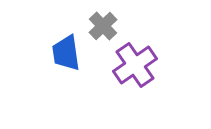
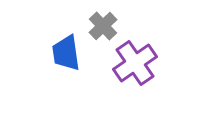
purple cross: moved 2 px up
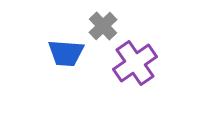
blue trapezoid: rotated 78 degrees counterclockwise
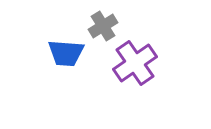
gray cross: rotated 12 degrees clockwise
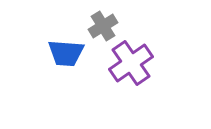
purple cross: moved 4 px left
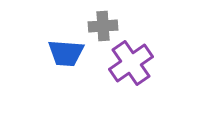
gray cross: rotated 28 degrees clockwise
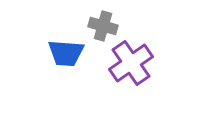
gray cross: rotated 20 degrees clockwise
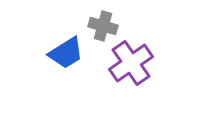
blue trapezoid: rotated 36 degrees counterclockwise
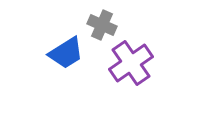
gray cross: moved 1 px left, 1 px up; rotated 8 degrees clockwise
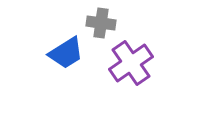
gray cross: moved 1 px left, 2 px up; rotated 16 degrees counterclockwise
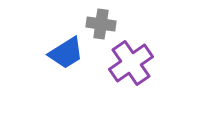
gray cross: moved 1 px down
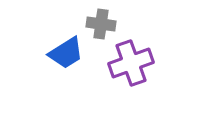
purple cross: rotated 15 degrees clockwise
